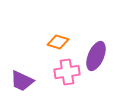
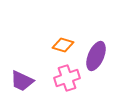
orange diamond: moved 5 px right, 3 px down
pink cross: moved 6 px down; rotated 10 degrees counterclockwise
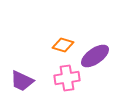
purple ellipse: moved 1 px left; rotated 32 degrees clockwise
pink cross: rotated 10 degrees clockwise
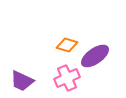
orange diamond: moved 4 px right
pink cross: rotated 15 degrees counterclockwise
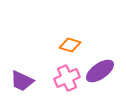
orange diamond: moved 3 px right
purple ellipse: moved 5 px right, 15 px down
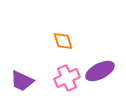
orange diamond: moved 7 px left, 4 px up; rotated 55 degrees clockwise
purple ellipse: rotated 8 degrees clockwise
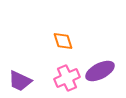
purple trapezoid: moved 2 px left
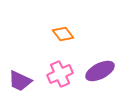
orange diamond: moved 7 px up; rotated 20 degrees counterclockwise
pink cross: moved 7 px left, 4 px up
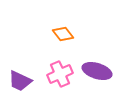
purple ellipse: moved 3 px left; rotated 44 degrees clockwise
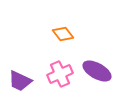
purple ellipse: rotated 12 degrees clockwise
